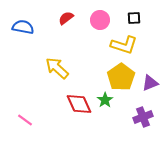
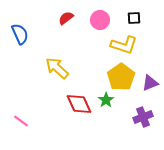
blue semicircle: moved 3 px left, 7 px down; rotated 55 degrees clockwise
green star: moved 1 px right
pink line: moved 4 px left, 1 px down
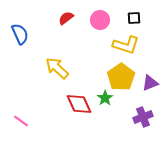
yellow L-shape: moved 2 px right
green star: moved 1 px left, 2 px up
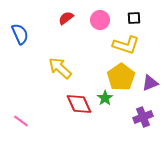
yellow arrow: moved 3 px right
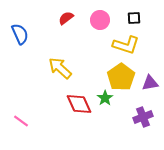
purple triangle: rotated 12 degrees clockwise
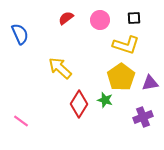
green star: moved 2 px down; rotated 21 degrees counterclockwise
red diamond: rotated 56 degrees clockwise
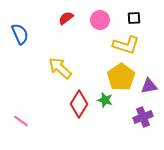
purple triangle: moved 1 px left, 3 px down
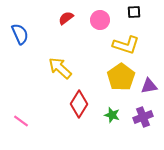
black square: moved 6 px up
green star: moved 7 px right, 15 px down
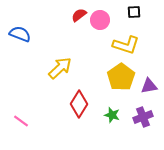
red semicircle: moved 13 px right, 3 px up
blue semicircle: rotated 45 degrees counterclockwise
yellow arrow: rotated 95 degrees clockwise
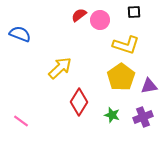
red diamond: moved 2 px up
